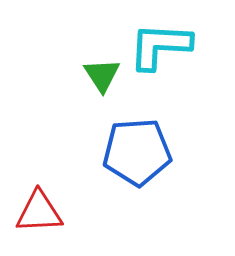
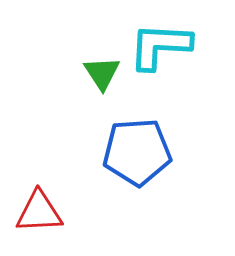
green triangle: moved 2 px up
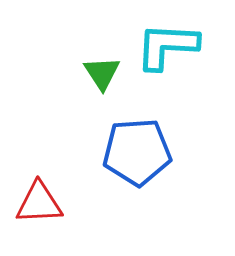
cyan L-shape: moved 7 px right
red triangle: moved 9 px up
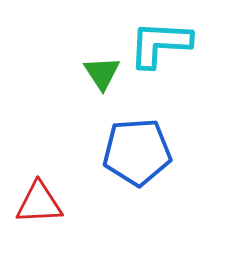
cyan L-shape: moved 7 px left, 2 px up
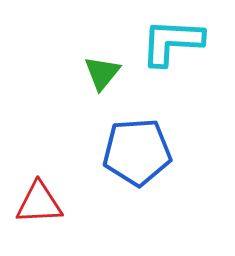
cyan L-shape: moved 12 px right, 2 px up
green triangle: rotated 12 degrees clockwise
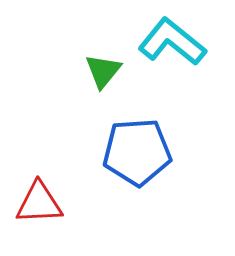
cyan L-shape: rotated 36 degrees clockwise
green triangle: moved 1 px right, 2 px up
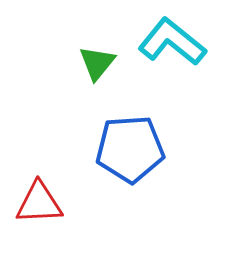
green triangle: moved 6 px left, 8 px up
blue pentagon: moved 7 px left, 3 px up
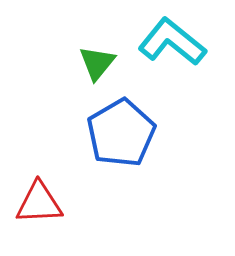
blue pentagon: moved 9 px left, 16 px up; rotated 26 degrees counterclockwise
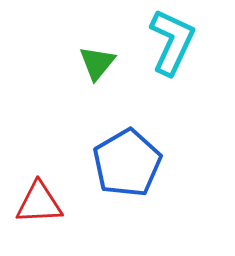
cyan L-shape: rotated 76 degrees clockwise
blue pentagon: moved 6 px right, 30 px down
